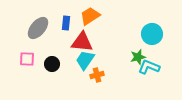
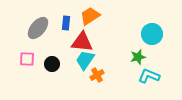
cyan L-shape: moved 9 px down
orange cross: rotated 16 degrees counterclockwise
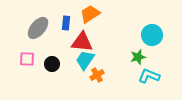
orange trapezoid: moved 2 px up
cyan circle: moved 1 px down
